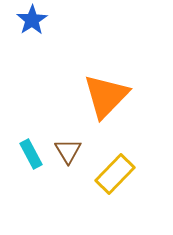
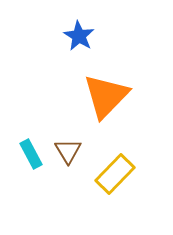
blue star: moved 47 px right, 16 px down; rotated 8 degrees counterclockwise
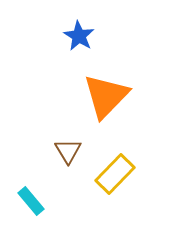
cyan rectangle: moved 47 px down; rotated 12 degrees counterclockwise
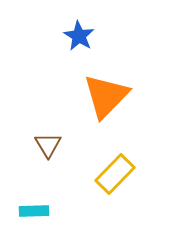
brown triangle: moved 20 px left, 6 px up
cyan rectangle: moved 3 px right, 10 px down; rotated 52 degrees counterclockwise
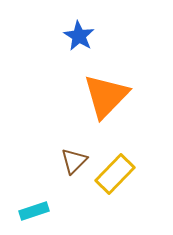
brown triangle: moved 26 px right, 16 px down; rotated 16 degrees clockwise
cyan rectangle: rotated 16 degrees counterclockwise
